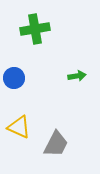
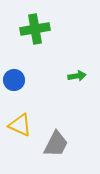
blue circle: moved 2 px down
yellow triangle: moved 1 px right, 2 px up
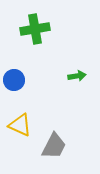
gray trapezoid: moved 2 px left, 2 px down
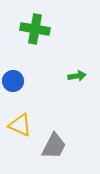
green cross: rotated 20 degrees clockwise
blue circle: moved 1 px left, 1 px down
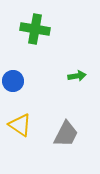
yellow triangle: rotated 10 degrees clockwise
gray trapezoid: moved 12 px right, 12 px up
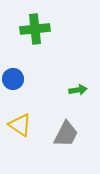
green cross: rotated 16 degrees counterclockwise
green arrow: moved 1 px right, 14 px down
blue circle: moved 2 px up
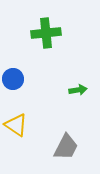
green cross: moved 11 px right, 4 px down
yellow triangle: moved 4 px left
gray trapezoid: moved 13 px down
